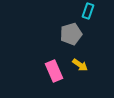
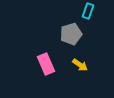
pink rectangle: moved 8 px left, 7 px up
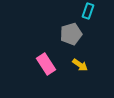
pink rectangle: rotated 10 degrees counterclockwise
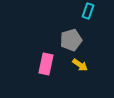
gray pentagon: moved 6 px down
pink rectangle: rotated 45 degrees clockwise
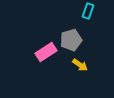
pink rectangle: moved 12 px up; rotated 45 degrees clockwise
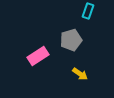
pink rectangle: moved 8 px left, 4 px down
yellow arrow: moved 9 px down
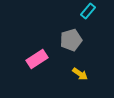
cyan rectangle: rotated 21 degrees clockwise
pink rectangle: moved 1 px left, 3 px down
